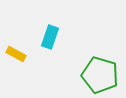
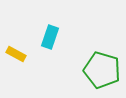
green pentagon: moved 2 px right, 5 px up
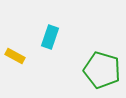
yellow rectangle: moved 1 px left, 2 px down
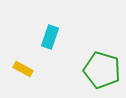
yellow rectangle: moved 8 px right, 13 px down
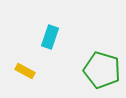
yellow rectangle: moved 2 px right, 2 px down
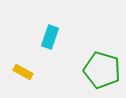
yellow rectangle: moved 2 px left, 1 px down
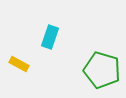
yellow rectangle: moved 4 px left, 8 px up
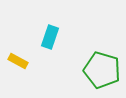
yellow rectangle: moved 1 px left, 3 px up
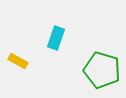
cyan rectangle: moved 6 px right, 1 px down
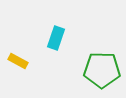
green pentagon: rotated 15 degrees counterclockwise
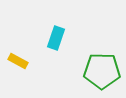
green pentagon: moved 1 px down
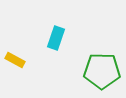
yellow rectangle: moved 3 px left, 1 px up
